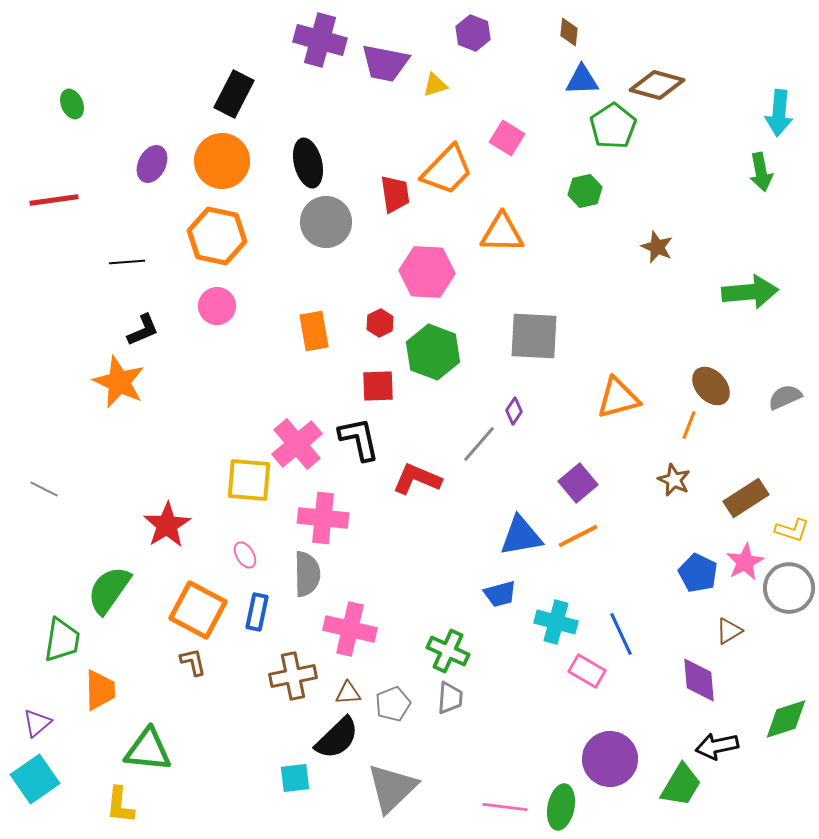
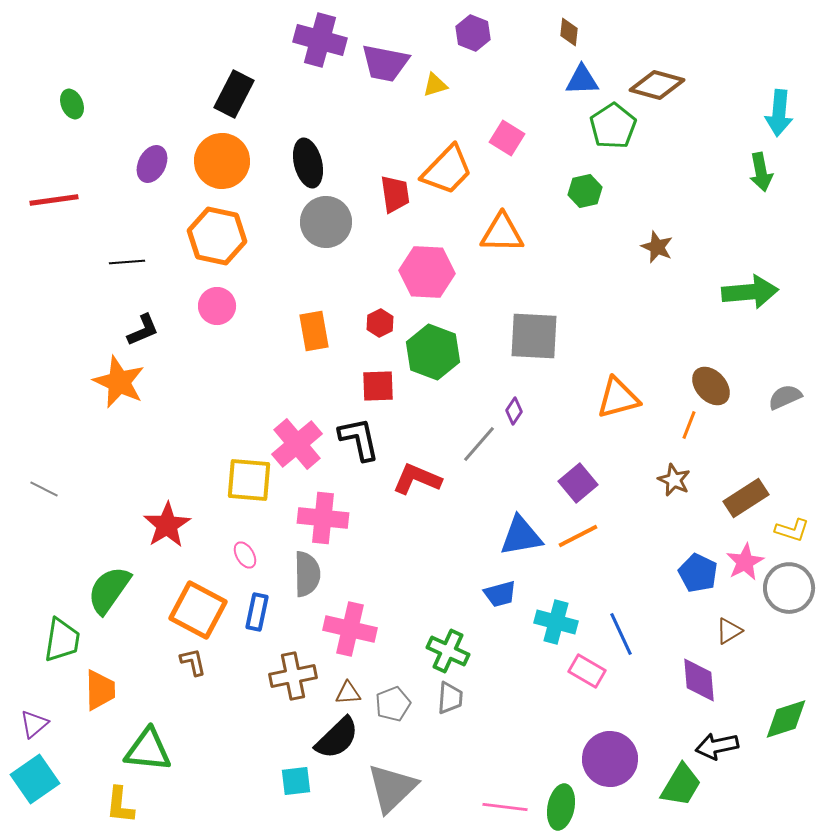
purple triangle at (37, 723): moved 3 px left, 1 px down
cyan square at (295, 778): moved 1 px right, 3 px down
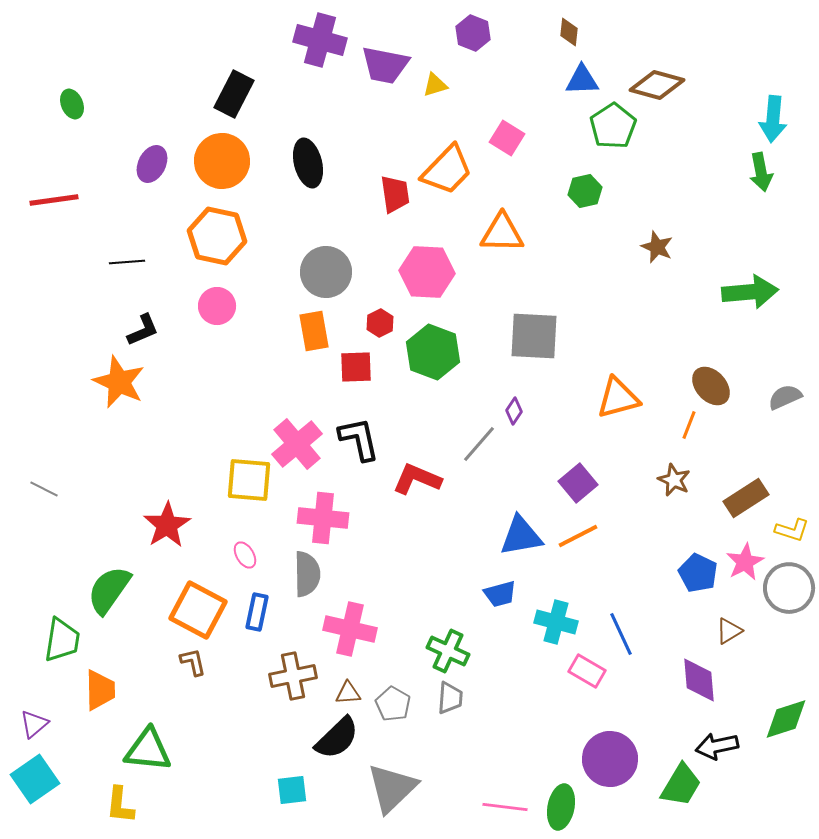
purple trapezoid at (385, 63): moved 2 px down
cyan arrow at (779, 113): moved 6 px left, 6 px down
gray circle at (326, 222): moved 50 px down
red square at (378, 386): moved 22 px left, 19 px up
gray pentagon at (393, 704): rotated 20 degrees counterclockwise
cyan square at (296, 781): moved 4 px left, 9 px down
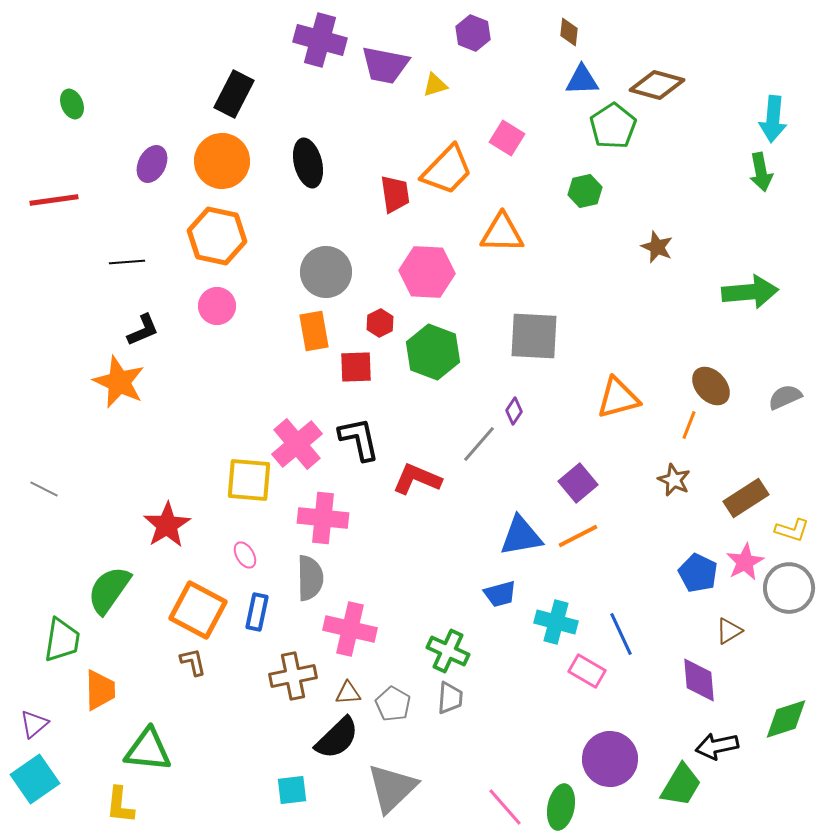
gray semicircle at (307, 574): moved 3 px right, 4 px down
pink line at (505, 807): rotated 42 degrees clockwise
